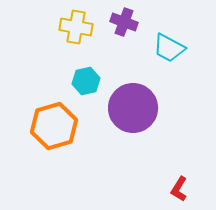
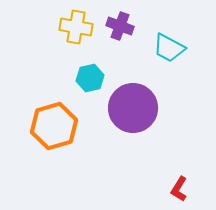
purple cross: moved 4 px left, 4 px down
cyan hexagon: moved 4 px right, 3 px up
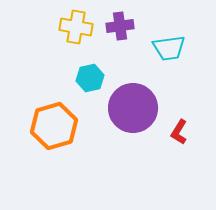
purple cross: rotated 28 degrees counterclockwise
cyan trapezoid: rotated 36 degrees counterclockwise
red L-shape: moved 57 px up
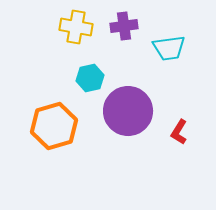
purple cross: moved 4 px right
purple circle: moved 5 px left, 3 px down
